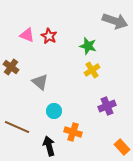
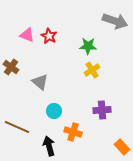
green star: rotated 12 degrees counterclockwise
purple cross: moved 5 px left, 4 px down; rotated 18 degrees clockwise
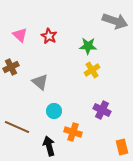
pink triangle: moved 7 px left; rotated 21 degrees clockwise
brown cross: rotated 28 degrees clockwise
purple cross: rotated 30 degrees clockwise
orange rectangle: rotated 28 degrees clockwise
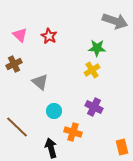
green star: moved 9 px right, 2 px down
brown cross: moved 3 px right, 3 px up
purple cross: moved 8 px left, 3 px up
brown line: rotated 20 degrees clockwise
black arrow: moved 2 px right, 2 px down
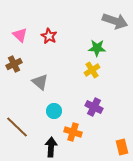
black arrow: moved 1 px up; rotated 18 degrees clockwise
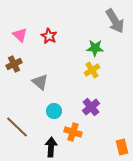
gray arrow: rotated 40 degrees clockwise
green star: moved 2 px left
purple cross: moved 3 px left; rotated 24 degrees clockwise
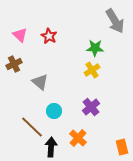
brown line: moved 15 px right
orange cross: moved 5 px right, 6 px down; rotated 24 degrees clockwise
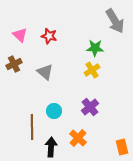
red star: rotated 14 degrees counterclockwise
gray triangle: moved 5 px right, 10 px up
purple cross: moved 1 px left
brown line: rotated 45 degrees clockwise
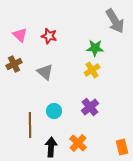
brown line: moved 2 px left, 2 px up
orange cross: moved 5 px down
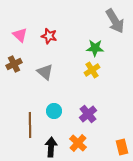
purple cross: moved 2 px left, 7 px down
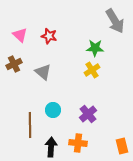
gray triangle: moved 2 px left
cyan circle: moved 1 px left, 1 px up
orange cross: rotated 36 degrees counterclockwise
orange rectangle: moved 1 px up
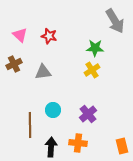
gray triangle: rotated 48 degrees counterclockwise
